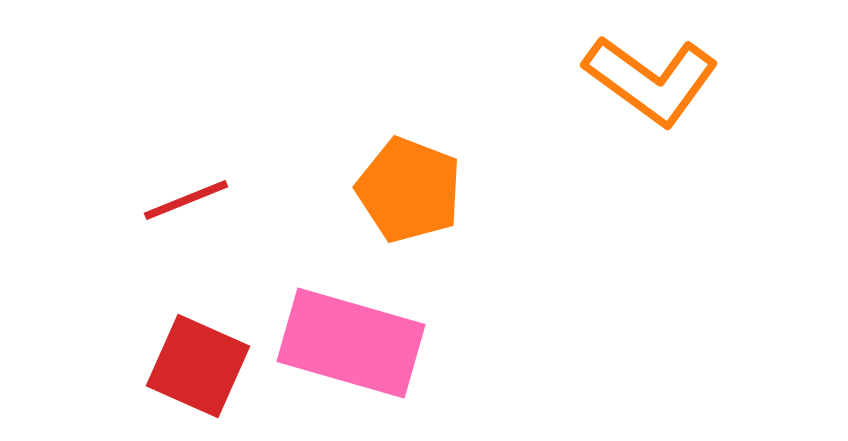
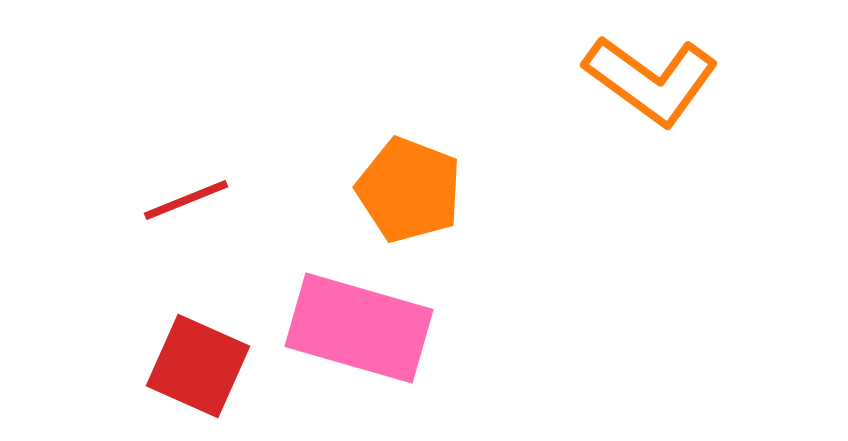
pink rectangle: moved 8 px right, 15 px up
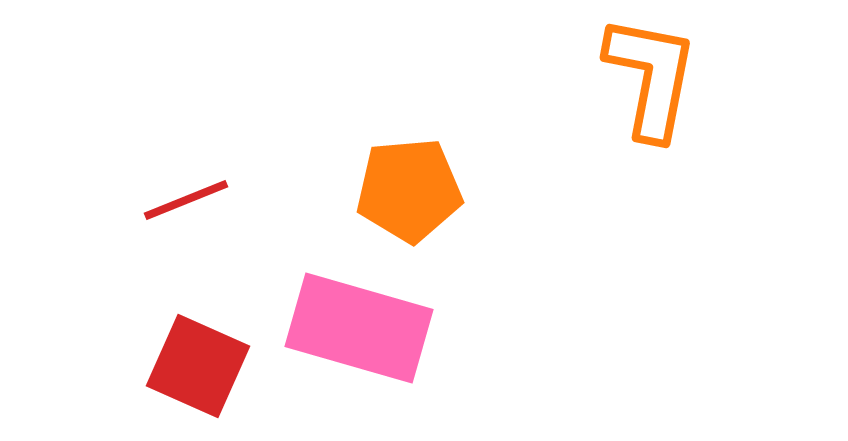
orange L-shape: moved 3 px up; rotated 115 degrees counterclockwise
orange pentagon: rotated 26 degrees counterclockwise
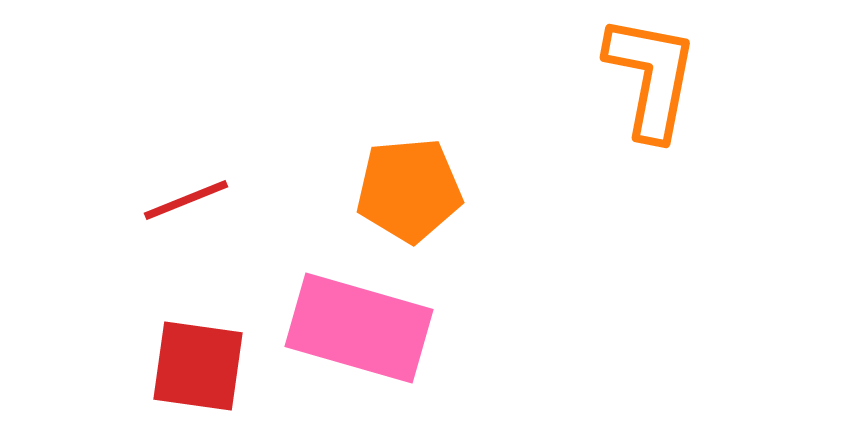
red square: rotated 16 degrees counterclockwise
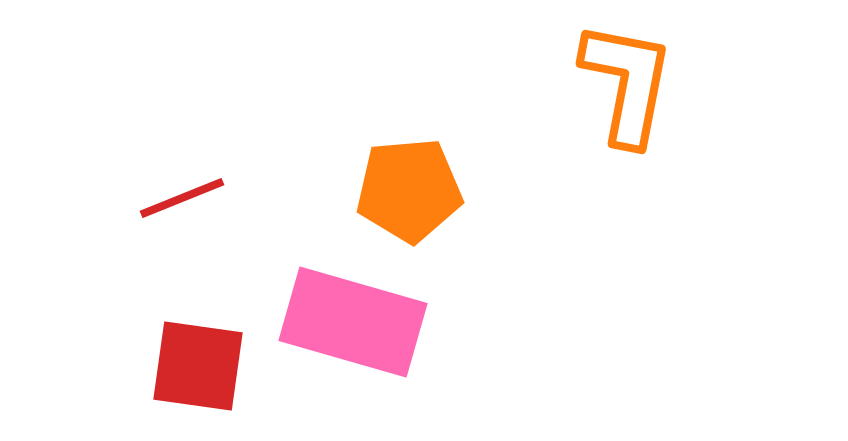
orange L-shape: moved 24 px left, 6 px down
red line: moved 4 px left, 2 px up
pink rectangle: moved 6 px left, 6 px up
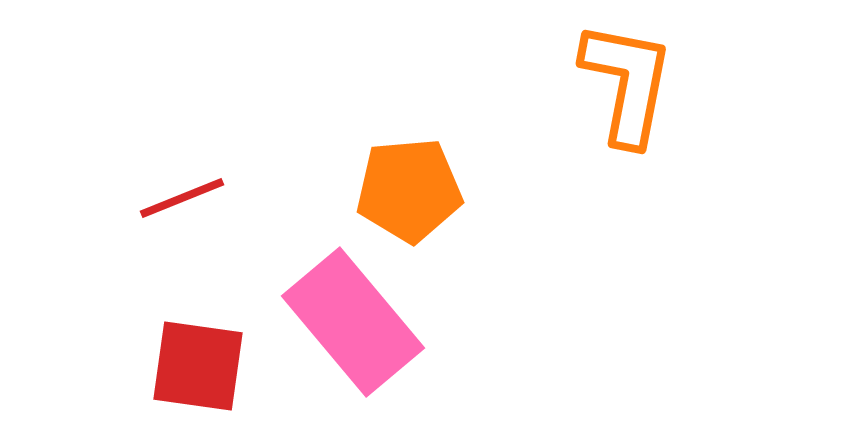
pink rectangle: rotated 34 degrees clockwise
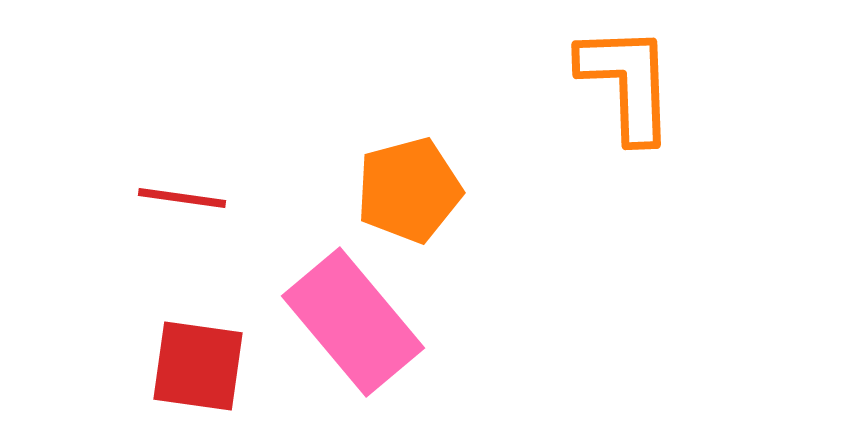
orange L-shape: rotated 13 degrees counterclockwise
orange pentagon: rotated 10 degrees counterclockwise
red line: rotated 30 degrees clockwise
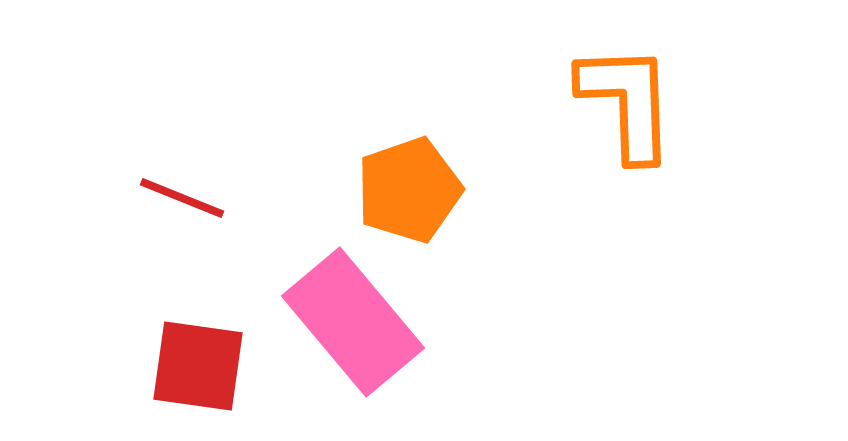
orange L-shape: moved 19 px down
orange pentagon: rotated 4 degrees counterclockwise
red line: rotated 14 degrees clockwise
